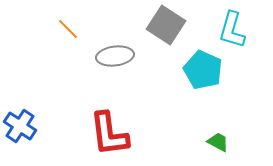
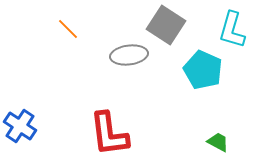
gray ellipse: moved 14 px right, 1 px up
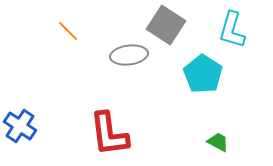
orange line: moved 2 px down
cyan pentagon: moved 4 px down; rotated 9 degrees clockwise
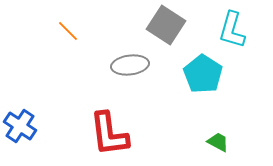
gray ellipse: moved 1 px right, 10 px down
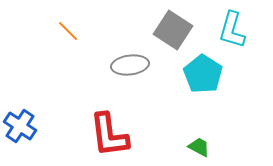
gray square: moved 7 px right, 5 px down
red L-shape: moved 1 px down
green trapezoid: moved 19 px left, 5 px down
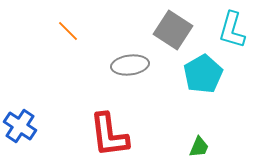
cyan pentagon: rotated 9 degrees clockwise
green trapezoid: rotated 85 degrees clockwise
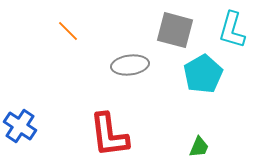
gray square: moved 2 px right; rotated 18 degrees counterclockwise
